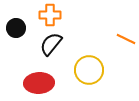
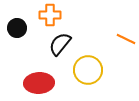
black circle: moved 1 px right
black semicircle: moved 9 px right
yellow circle: moved 1 px left
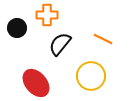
orange cross: moved 3 px left
orange line: moved 23 px left
yellow circle: moved 3 px right, 6 px down
red ellipse: moved 3 px left; rotated 52 degrees clockwise
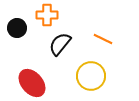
red ellipse: moved 4 px left
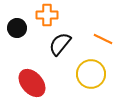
yellow circle: moved 2 px up
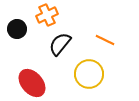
orange cross: rotated 25 degrees counterclockwise
black circle: moved 1 px down
orange line: moved 2 px right, 1 px down
yellow circle: moved 2 px left
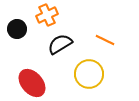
black semicircle: rotated 20 degrees clockwise
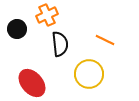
black semicircle: rotated 115 degrees clockwise
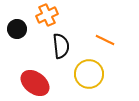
black semicircle: moved 1 px right, 2 px down
red ellipse: moved 3 px right; rotated 12 degrees counterclockwise
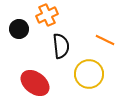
black circle: moved 2 px right
